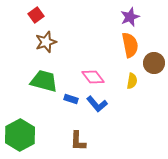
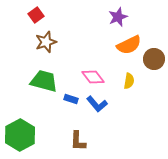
purple star: moved 12 px left
orange semicircle: moved 1 px left; rotated 75 degrees clockwise
brown circle: moved 4 px up
yellow semicircle: moved 3 px left
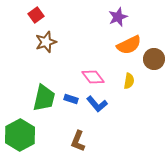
green trapezoid: moved 17 px down; rotated 88 degrees clockwise
brown L-shape: rotated 20 degrees clockwise
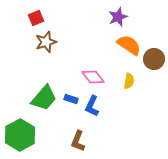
red square: moved 3 px down; rotated 14 degrees clockwise
orange semicircle: rotated 120 degrees counterclockwise
green trapezoid: rotated 28 degrees clockwise
blue L-shape: moved 5 px left, 2 px down; rotated 65 degrees clockwise
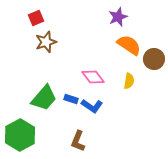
blue L-shape: rotated 80 degrees counterclockwise
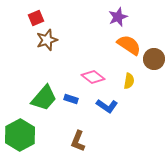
brown star: moved 1 px right, 2 px up
pink diamond: rotated 15 degrees counterclockwise
blue L-shape: moved 15 px right
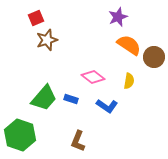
brown circle: moved 2 px up
green hexagon: rotated 12 degrees counterclockwise
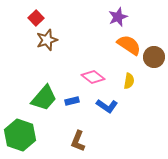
red square: rotated 21 degrees counterclockwise
blue rectangle: moved 1 px right, 2 px down; rotated 32 degrees counterclockwise
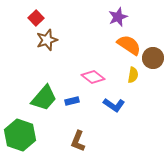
brown circle: moved 1 px left, 1 px down
yellow semicircle: moved 4 px right, 6 px up
blue L-shape: moved 7 px right, 1 px up
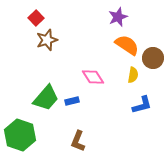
orange semicircle: moved 2 px left
pink diamond: rotated 20 degrees clockwise
green trapezoid: moved 2 px right
blue L-shape: moved 28 px right; rotated 50 degrees counterclockwise
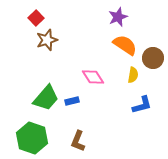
orange semicircle: moved 2 px left
green hexagon: moved 12 px right, 3 px down
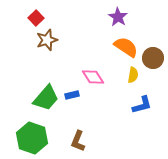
purple star: rotated 18 degrees counterclockwise
orange semicircle: moved 1 px right, 2 px down
blue rectangle: moved 6 px up
